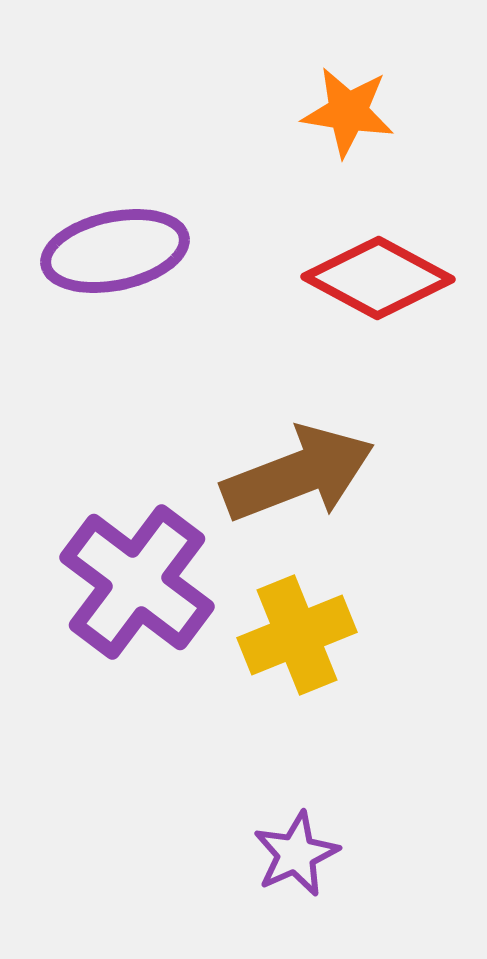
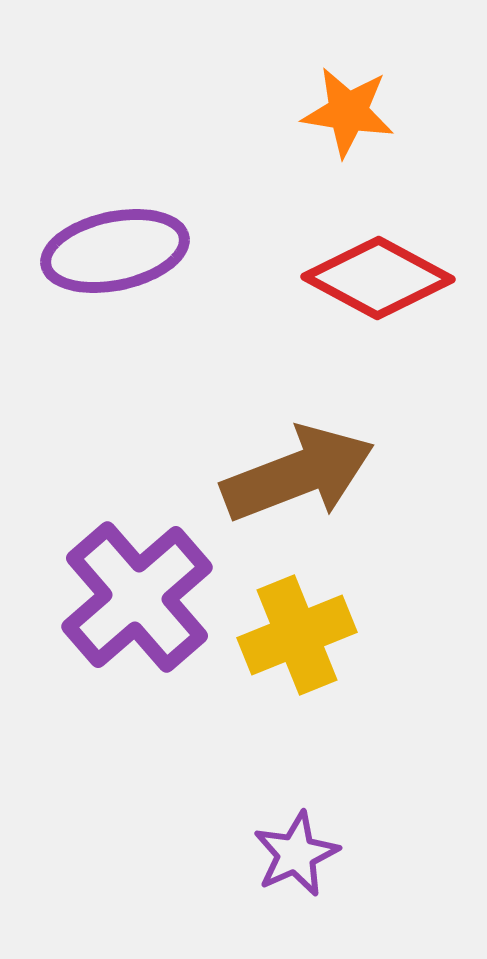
purple cross: moved 15 px down; rotated 12 degrees clockwise
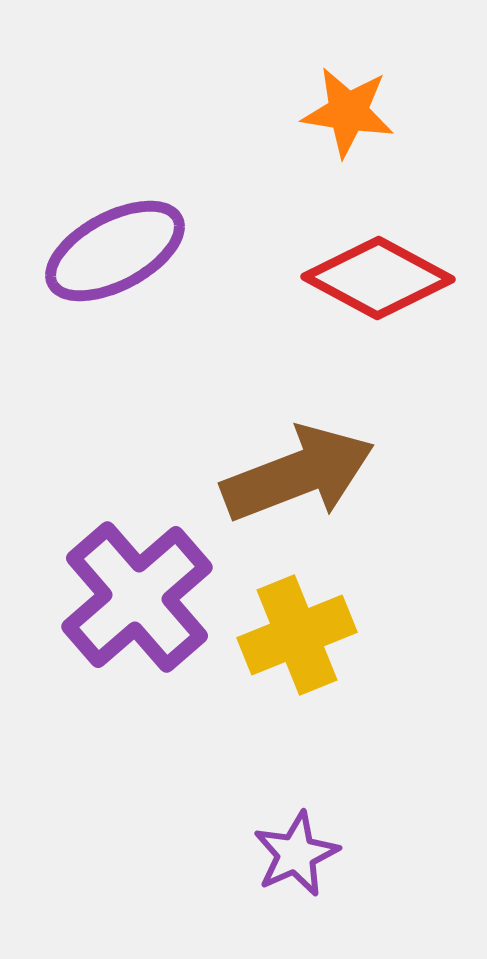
purple ellipse: rotated 16 degrees counterclockwise
